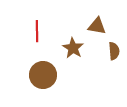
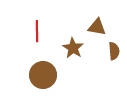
brown triangle: moved 1 px down
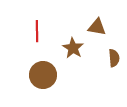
brown semicircle: moved 7 px down
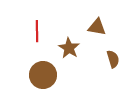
brown star: moved 4 px left
brown semicircle: moved 1 px left, 1 px down; rotated 12 degrees counterclockwise
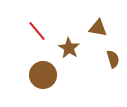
brown triangle: moved 1 px right, 1 px down
red line: rotated 40 degrees counterclockwise
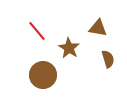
brown semicircle: moved 5 px left
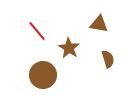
brown triangle: moved 1 px right, 4 px up
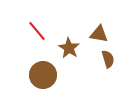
brown triangle: moved 10 px down
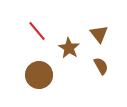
brown triangle: rotated 42 degrees clockwise
brown semicircle: moved 7 px left, 7 px down; rotated 12 degrees counterclockwise
brown circle: moved 4 px left
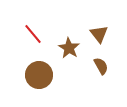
red line: moved 4 px left, 3 px down
